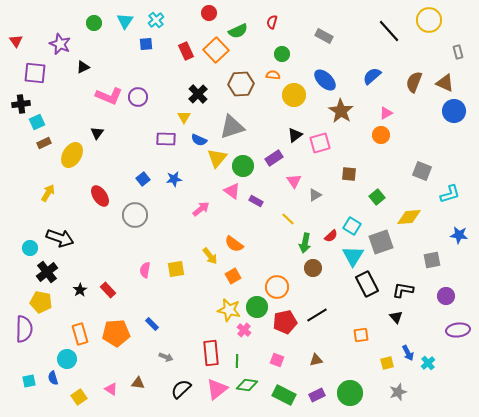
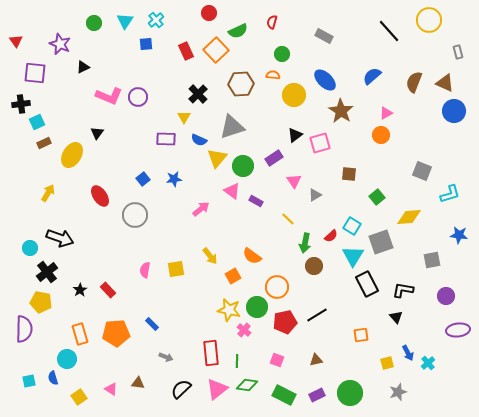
orange semicircle at (234, 244): moved 18 px right, 12 px down
brown circle at (313, 268): moved 1 px right, 2 px up
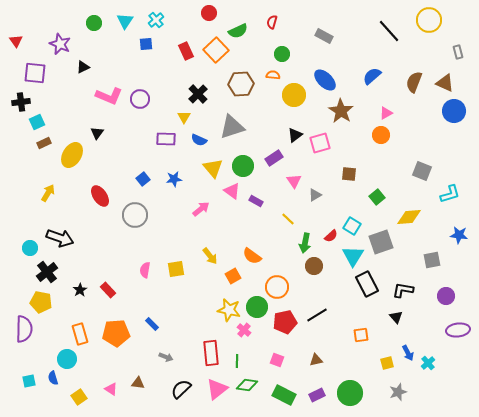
purple circle at (138, 97): moved 2 px right, 2 px down
black cross at (21, 104): moved 2 px up
yellow triangle at (217, 158): moved 4 px left, 10 px down; rotated 20 degrees counterclockwise
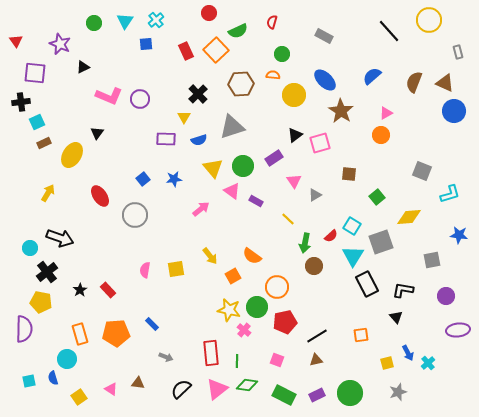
blue semicircle at (199, 140): rotated 42 degrees counterclockwise
black line at (317, 315): moved 21 px down
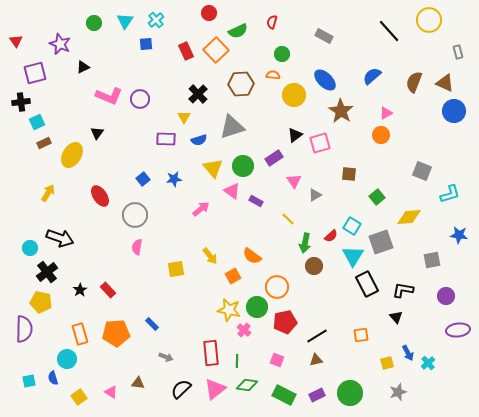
purple square at (35, 73): rotated 20 degrees counterclockwise
pink semicircle at (145, 270): moved 8 px left, 23 px up
pink triangle at (111, 389): moved 3 px down
pink triangle at (217, 389): moved 2 px left
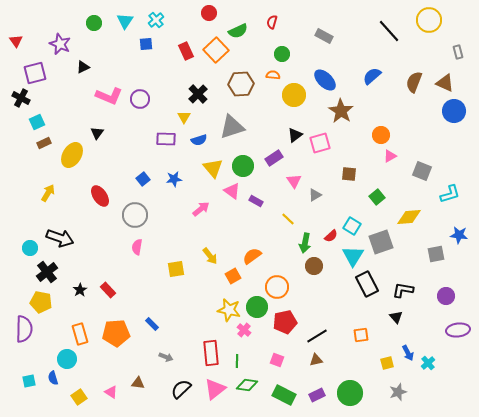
black cross at (21, 102): moved 4 px up; rotated 36 degrees clockwise
pink triangle at (386, 113): moved 4 px right, 43 px down
orange semicircle at (252, 256): rotated 108 degrees clockwise
gray square at (432, 260): moved 4 px right, 6 px up
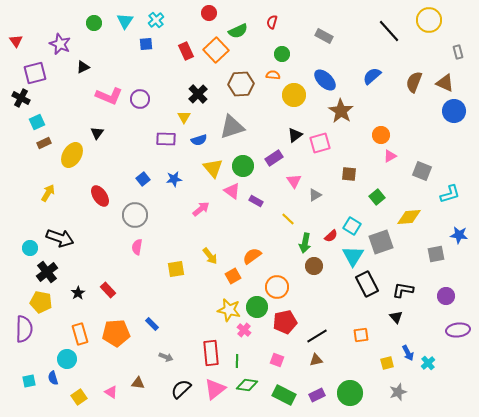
black star at (80, 290): moved 2 px left, 3 px down
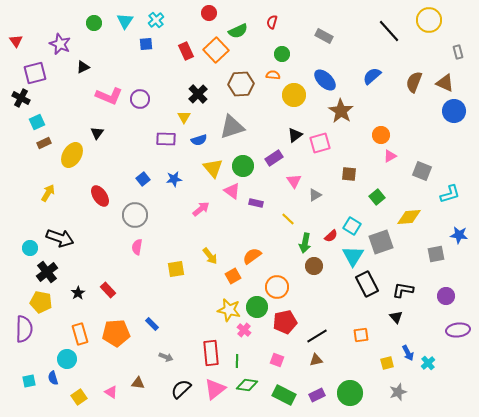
purple rectangle at (256, 201): moved 2 px down; rotated 16 degrees counterclockwise
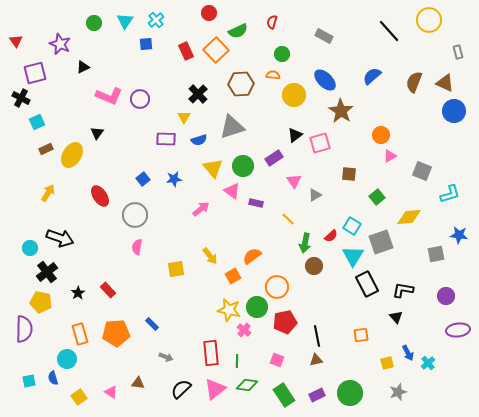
brown rectangle at (44, 143): moved 2 px right, 6 px down
black line at (317, 336): rotated 70 degrees counterclockwise
green rectangle at (284, 395): rotated 30 degrees clockwise
